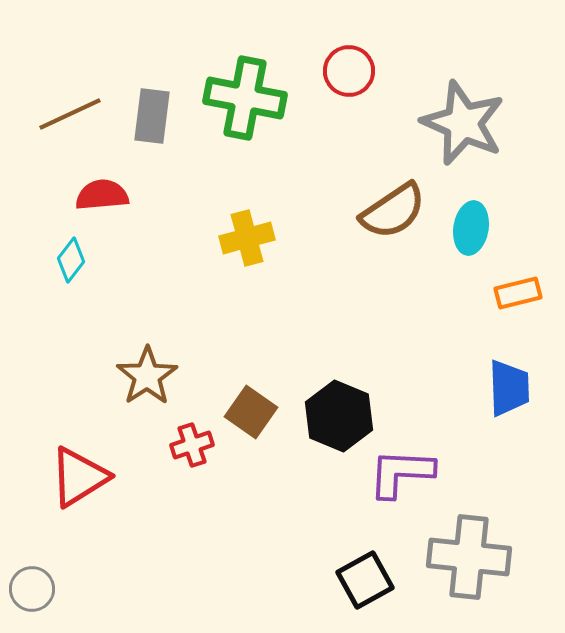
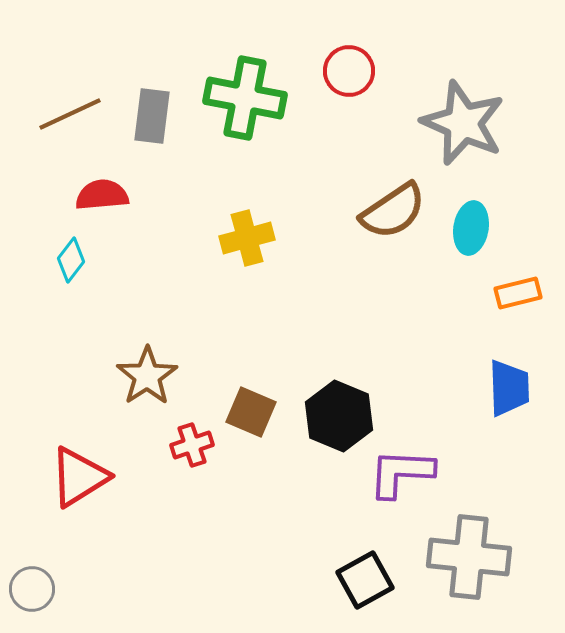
brown square: rotated 12 degrees counterclockwise
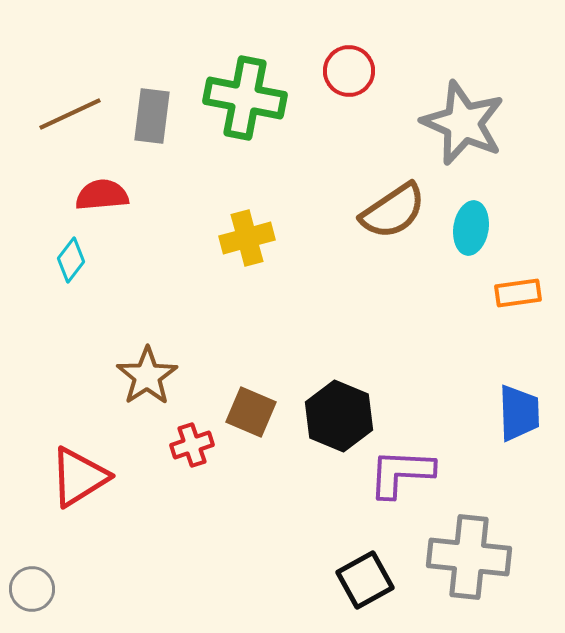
orange rectangle: rotated 6 degrees clockwise
blue trapezoid: moved 10 px right, 25 px down
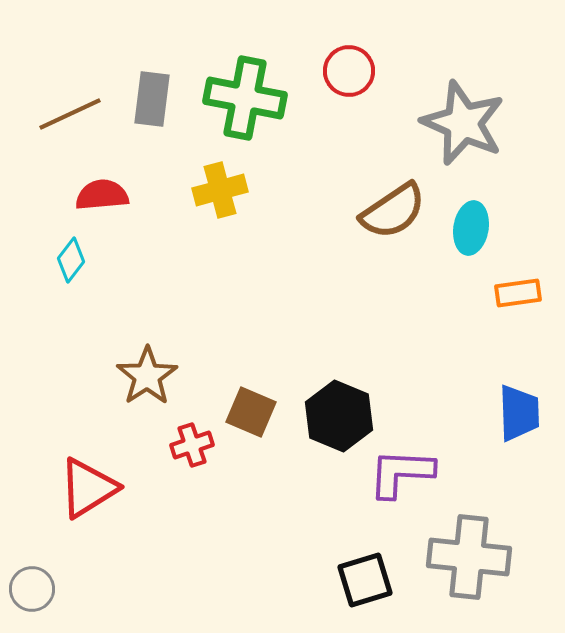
gray rectangle: moved 17 px up
yellow cross: moved 27 px left, 48 px up
red triangle: moved 9 px right, 11 px down
black square: rotated 12 degrees clockwise
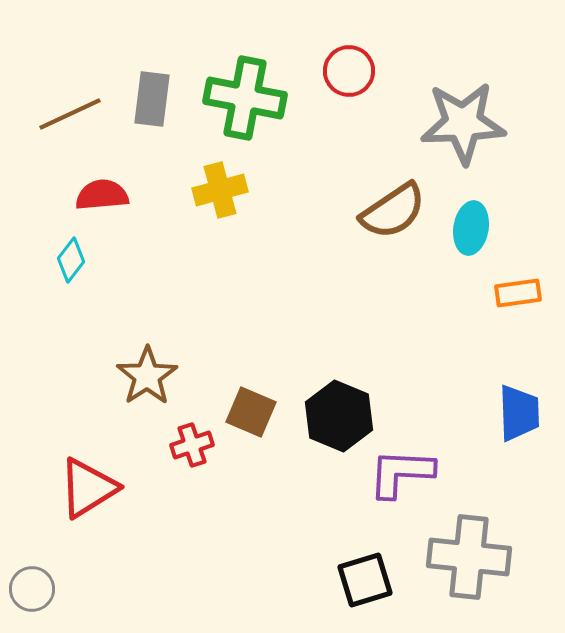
gray star: rotated 26 degrees counterclockwise
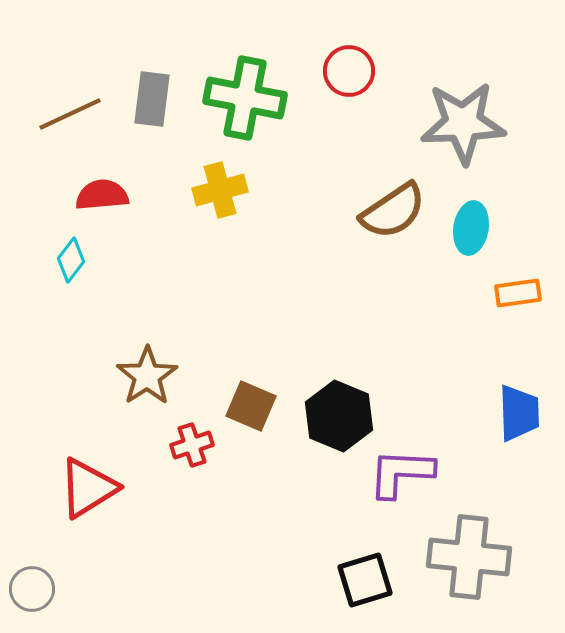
brown square: moved 6 px up
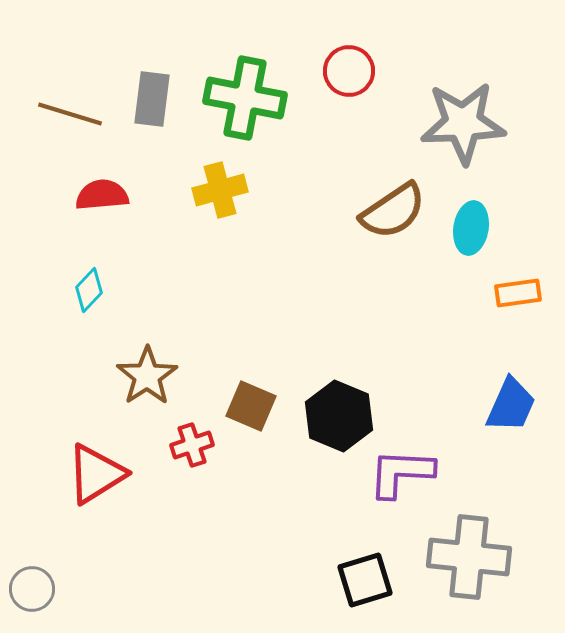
brown line: rotated 42 degrees clockwise
cyan diamond: moved 18 px right, 30 px down; rotated 6 degrees clockwise
blue trapezoid: moved 8 px left, 8 px up; rotated 26 degrees clockwise
red triangle: moved 8 px right, 14 px up
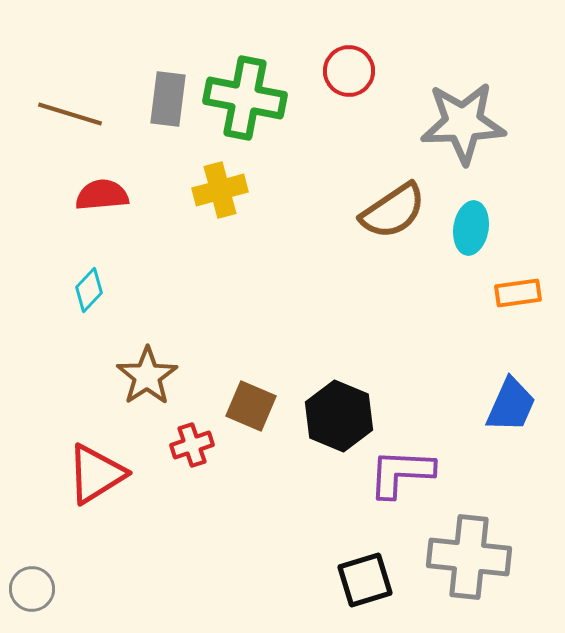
gray rectangle: moved 16 px right
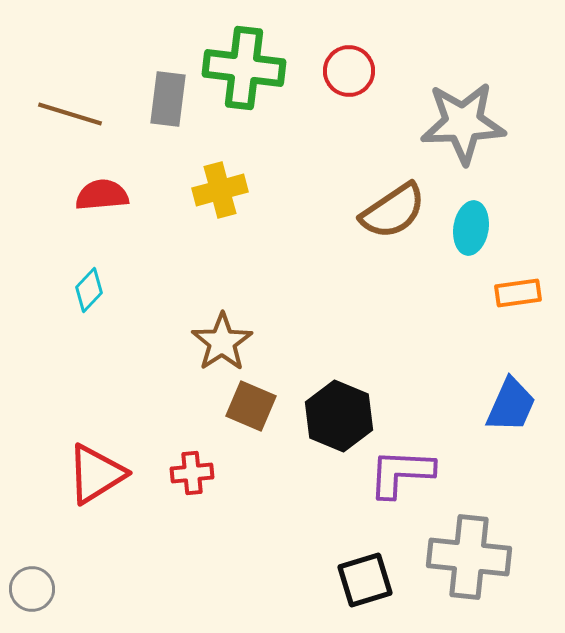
green cross: moved 1 px left, 30 px up; rotated 4 degrees counterclockwise
brown star: moved 75 px right, 34 px up
red cross: moved 28 px down; rotated 12 degrees clockwise
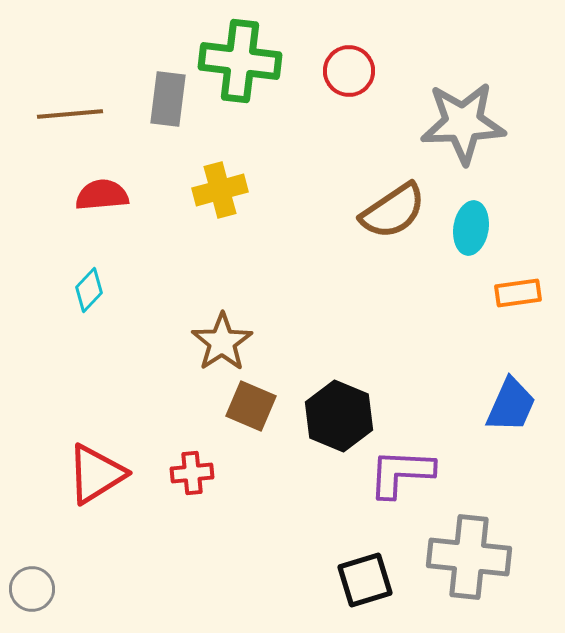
green cross: moved 4 px left, 7 px up
brown line: rotated 22 degrees counterclockwise
